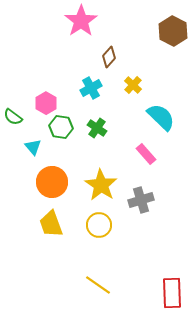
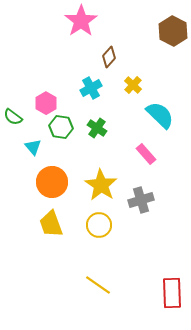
cyan semicircle: moved 1 px left, 2 px up
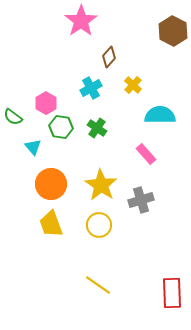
cyan semicircle: rotated 44 degrees counterclockwise
orange circle: moved 1 px left, 2 px down
